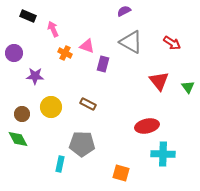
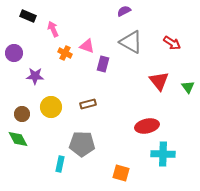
brown rectangle: rotated 42 degrees counterclockwise
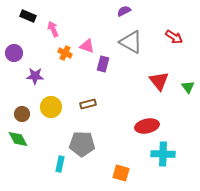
red arrow: moved 2 px right, 6 px up
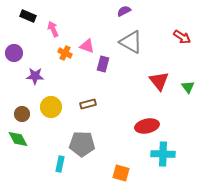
red arrow: moved 8 px right
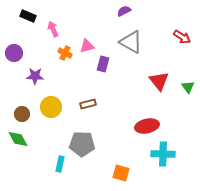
pink triangle: rotated 35 degrees counterclockwise
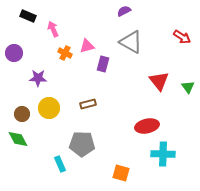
purple star: moved 3 px right, 2 px down
yellow circle: moved 2 px left, 1 px down
cyan rectangle: rotated 35 degrees counterclockwise
